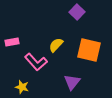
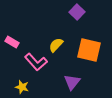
pink rectangle: rotated 40 degrees clockwise
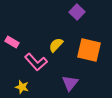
purple triangle: moved 2 px left, 1 px down
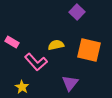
yellow semicircle: rotated 35 degrees clockwise
yellow star: rotated 16 degrees clockwise
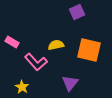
purple square: rotated 21 degrees clockwise
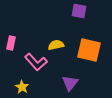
purple square: moved 2 px right, 1 px up; rotated 35 degrees clockwise
pink rectangle: moved 1 px left, 1 px down; rotated 72 degrees clockwise
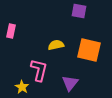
pink rectangle: moved 12 px up
pink L-shape: moved 3 px right, 8 px down; rotated 125 degrees counterclockwise
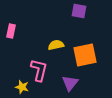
orange square: moved 4 px left, 5 px down; rotated 25 degrees counterclockwise
yellow star: rotated 16 degrees counterclockwise
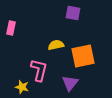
purple square: moved 6 px left, 2 px down
pink rectangle: moved 3 px up
orange square: moved 2 px left, 1 px down
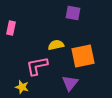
pink L-shape: moved 2 px left, 4 px up; rotated 115 degrees counterclockwise
